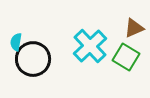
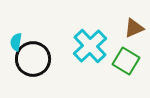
green square: moved 4 px down
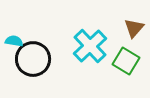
brown triangle: rotated 25 degrees counterclockwise
cyan semicircle: moved 2 px left, 1 px up; rotated 90 degrees clockwise
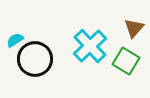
cyan semicircle: moved 1 px right, 1 px up; rotated 42 degrees counterclockwise
black circle: moved 2 px right
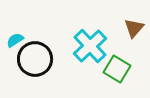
green square: moved 9 px left, 8 px down
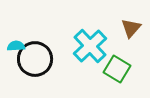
brown triangle: moved 3 px left
cyan semicircle: moved 1 px right, 6 px down; rotated 30 degrees clockwise
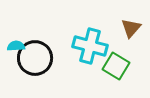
cyan cross: rotated 32 degrees counterclockwise
black circle: moved 1 px up
green square: moved 1 px left, 3 px up
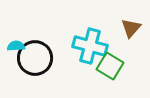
green square: moved 6 px left
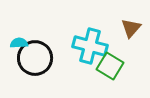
cyan semicircle: moved 3 px right, 3 px up
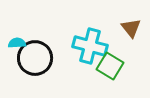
brown triangle: rotated 20 degrees counterclockwise
cyan semicircle: moved 2 px left
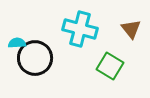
brown triangle: moved 1 px down
cyan cross: moved 10 px left, 17 px up
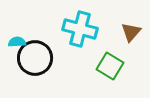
brown triangle: moved 3 px down; rotated 20 degrees clockwise
cyan semicircle: moved 1 px up
